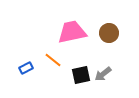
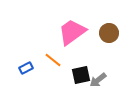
pink trapezoid: rotated 24 degrees counterclockwise
gray arrow: moved 5 px left, 6 px down
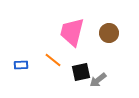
pink trapezoid: rotated 40 degrees counterclockwise
blue rectangle: moved 5 px left, 3 px up; rotated 24 degrees clockwise
black square: moved 3 px up
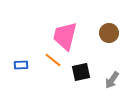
pink trapezoid: moved 7 px left, 4 px down
gray arrow: moved 14 px right; rotated 18 degrees counterclockwise
